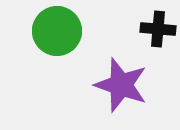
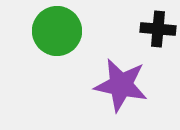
purple star: rotated 8 degrees counterclockwise
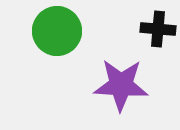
purple star: rotated 8 degrees counterclockwise
